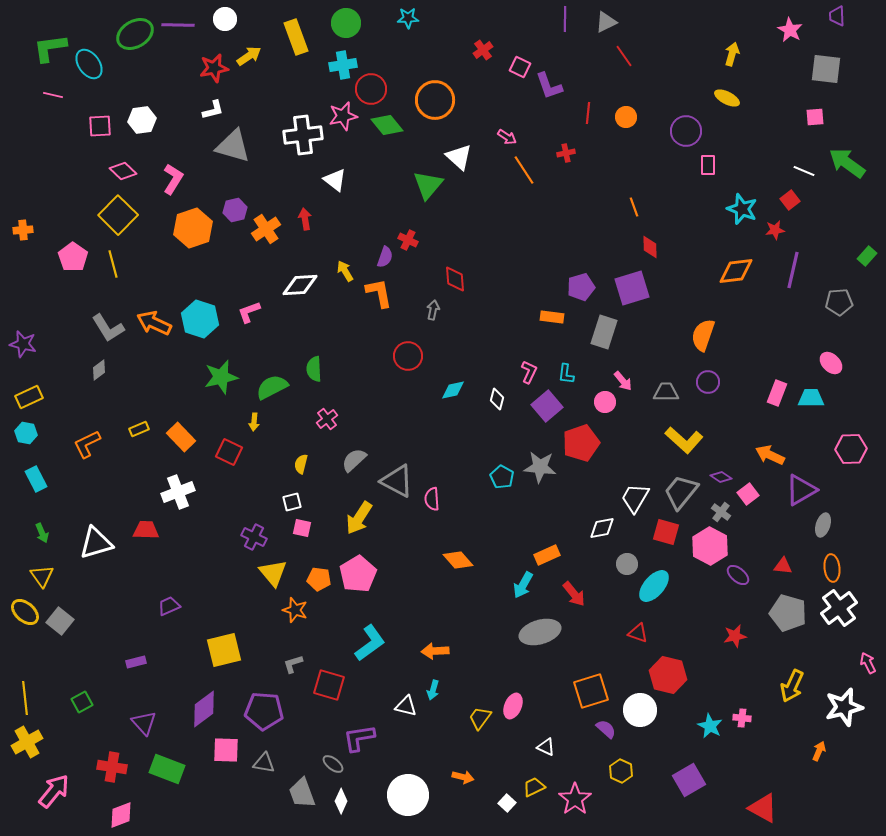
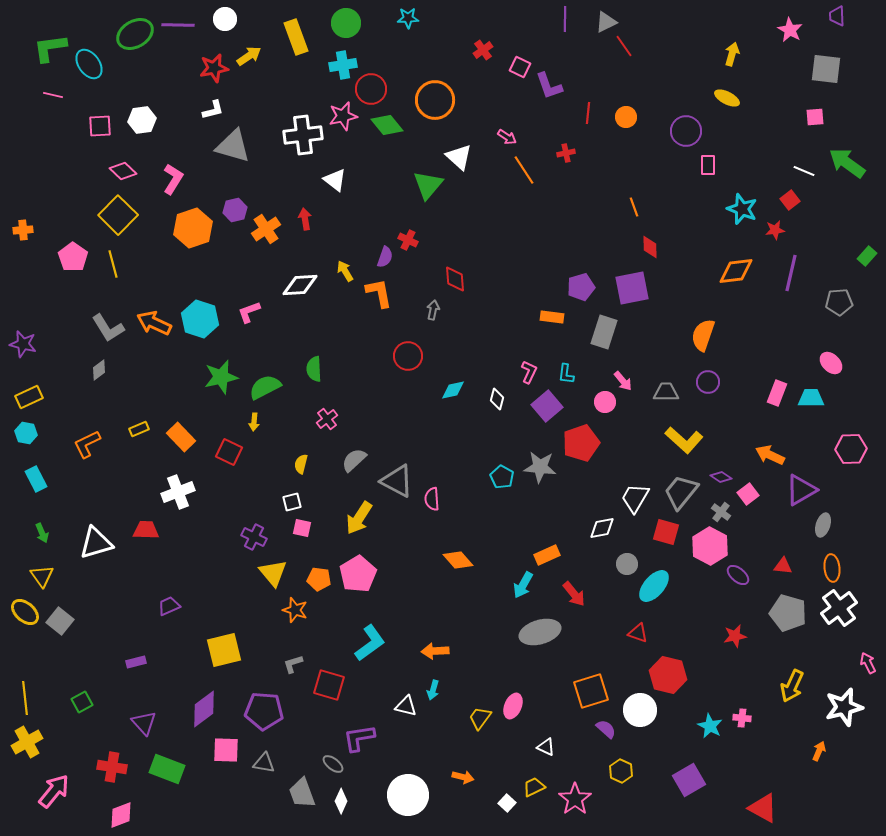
red line at (624, 56): moved 10 px up
purple line at (793, 270): moved 2 px left, 3 px down
purple square at (632, 288): rotated 6 degrees clockwise
green semicircle at (272, 387): moved 7 px left
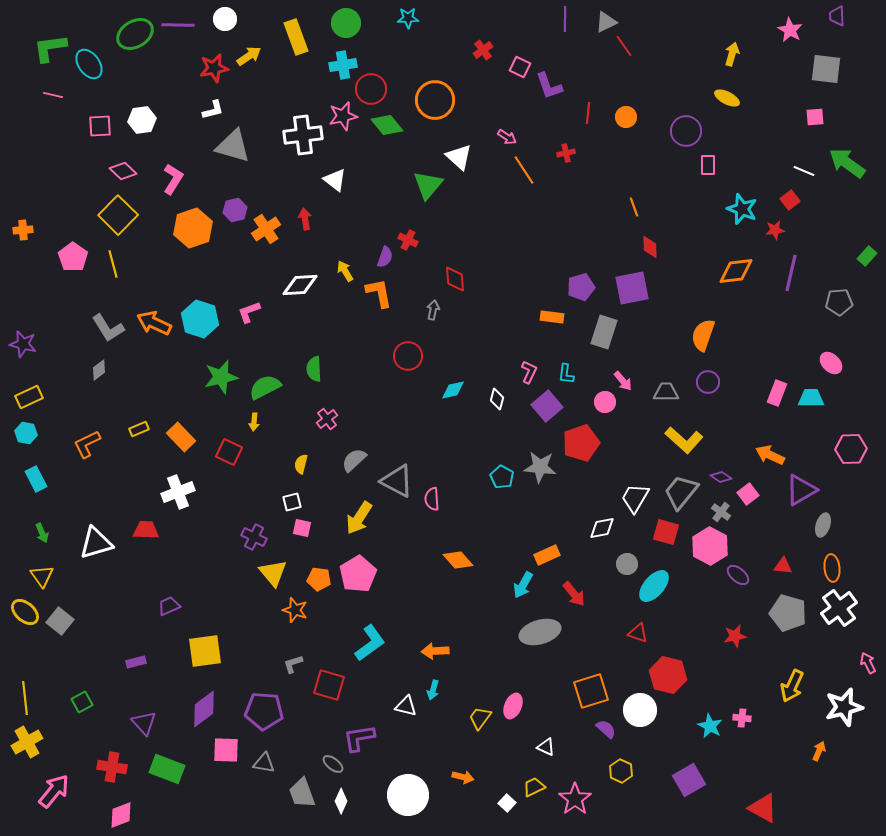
yellow square at (224, 650): moved 19 px left, 1 px down; rotated 6 degrees clockwise
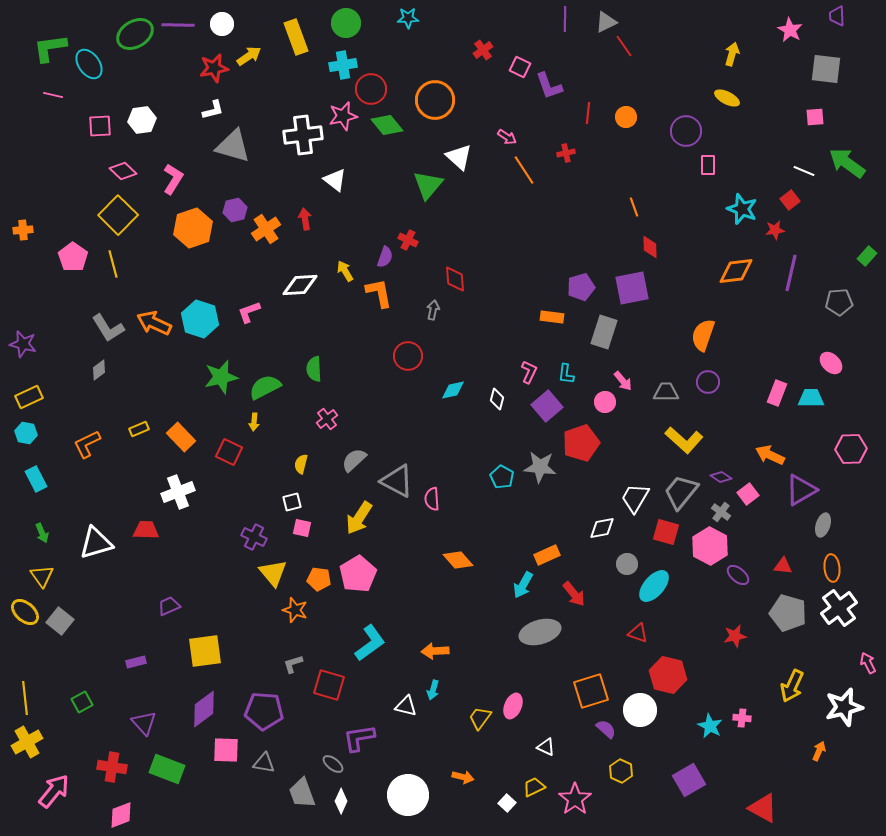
white circle at (225, 19): moved 3 px left, 5 px down
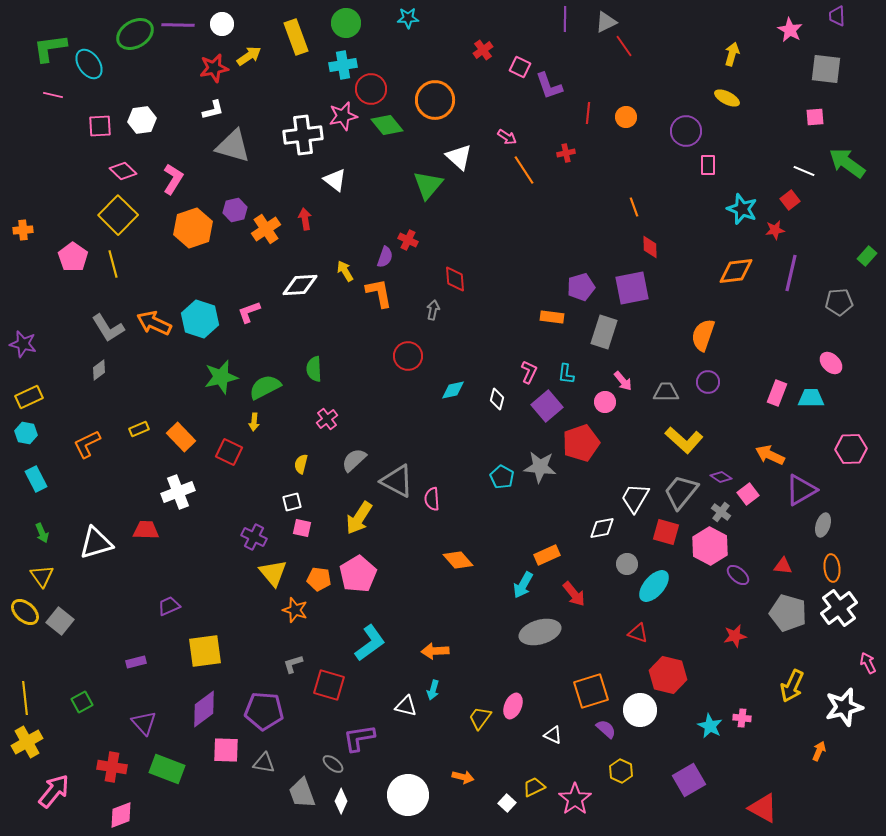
white triangle at (546, 747): moved 7 px right, 12 px up
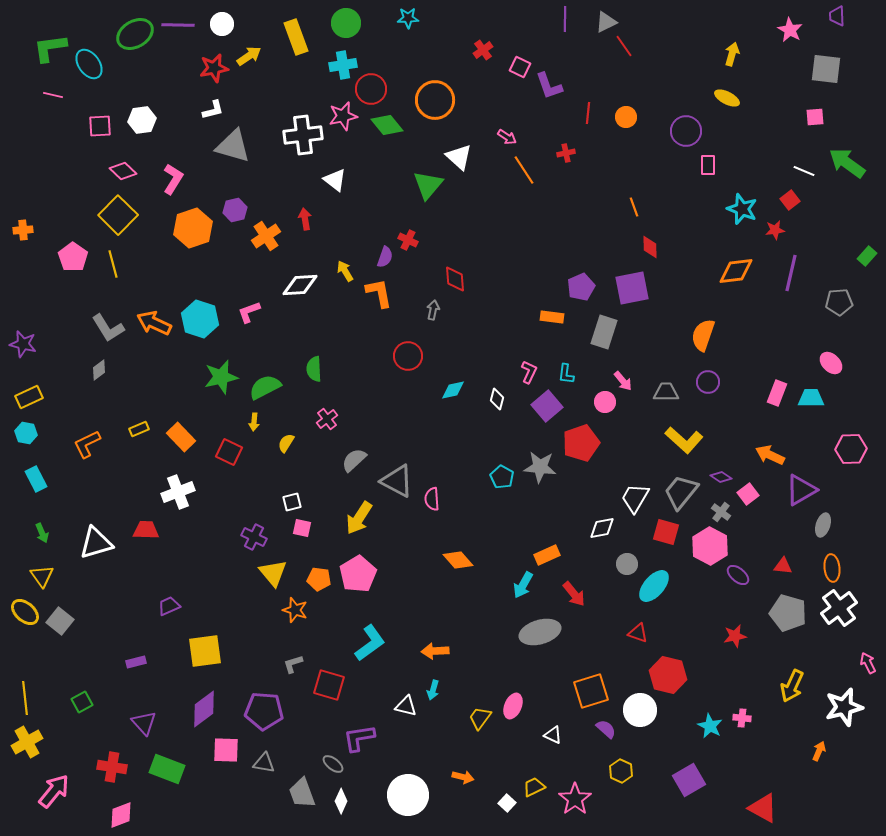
orange cross at (266, 229): moved 7 px down
purple pentagon at (581, 287): rotated 8 degrees counterclockwise
yellow semicircle at (301, 464): moved 15 px left, 21 px up; rotated 18 degrees clockwise
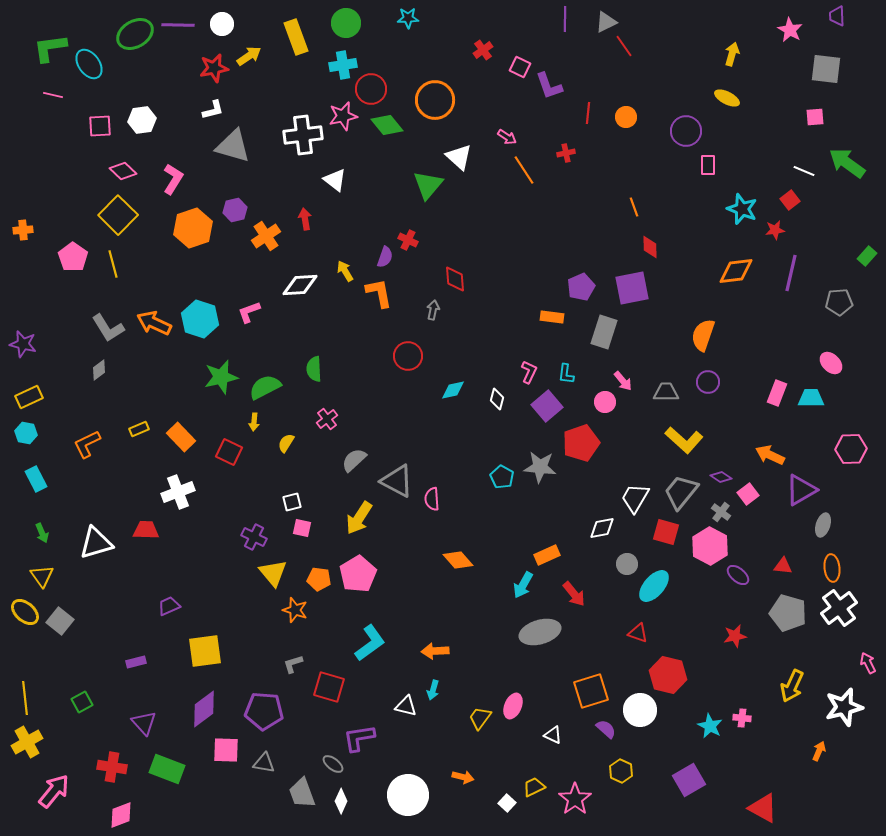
red square at (329, 685): moved 2 px down
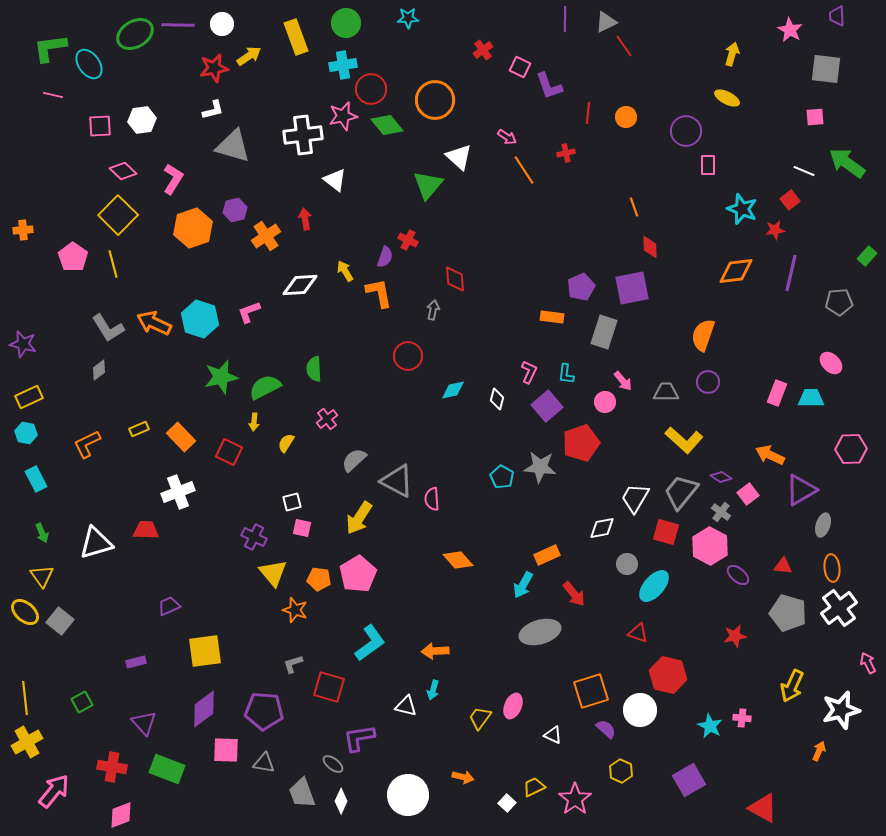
white star at (844, 707): moved 3 px left, 3 px down
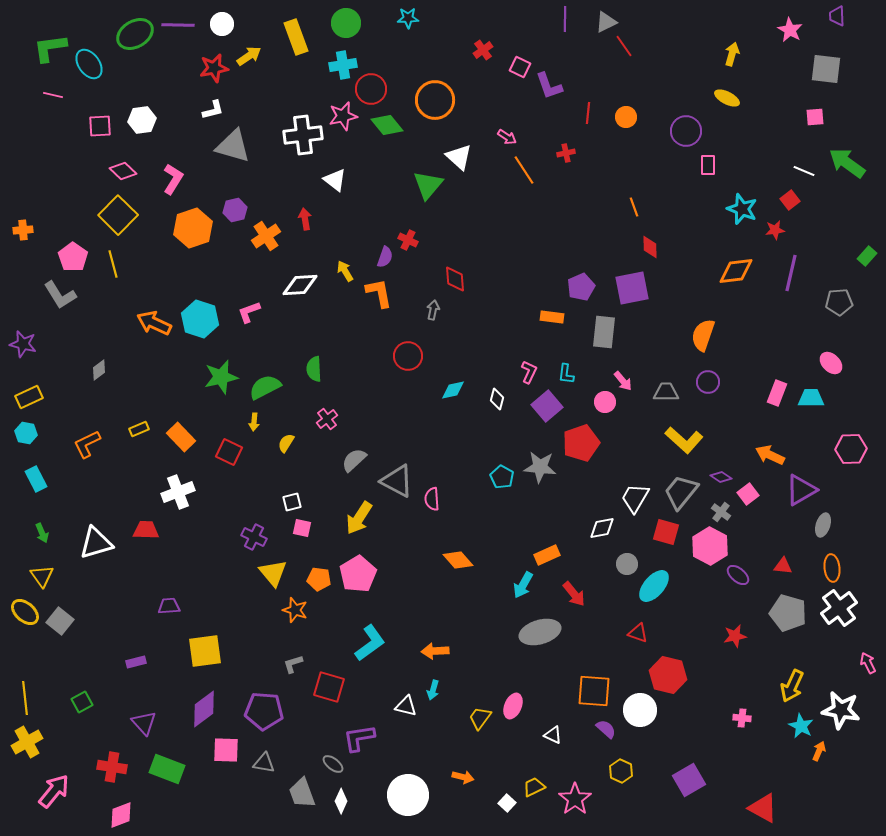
gray L-shape at (108, 328): moved 48 px left, 33 px up
gray rectangle at (604, 332): rotated 12 degrees counterclockwise
purple trapezoid at (169, 606): rotated 20 degrees clockwise
orange square at (591, 691): moved 3 px right; rotated 21 degrees clockwise
white star at (841, 710): rotated 24 degrees clockwise
cyan star at (710, 726): moved 91 px right
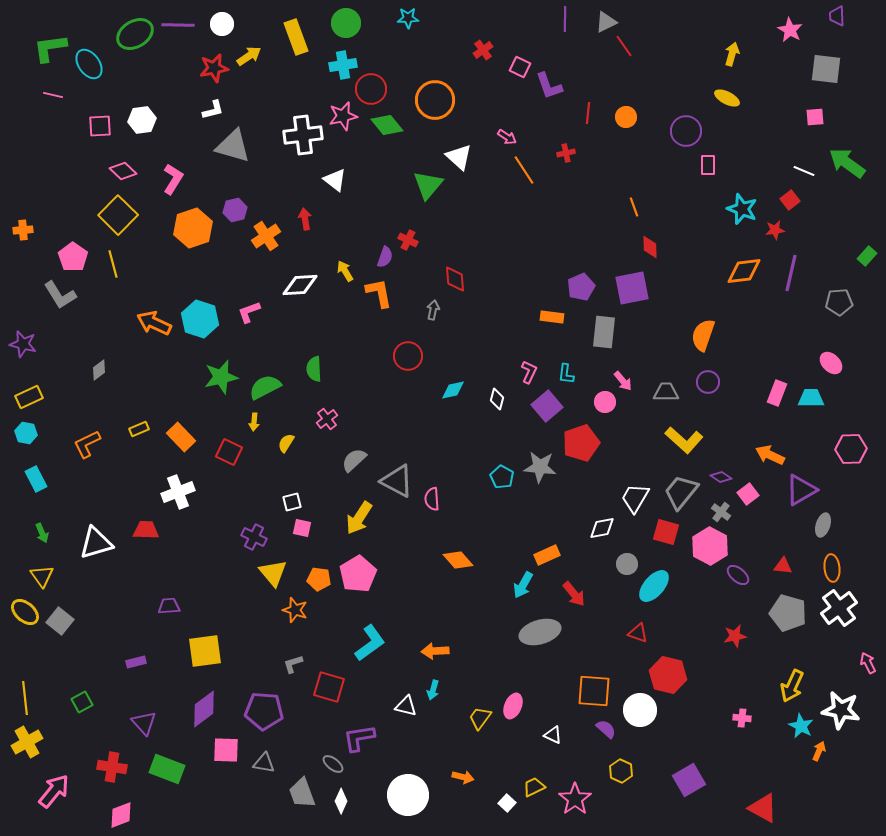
orange diamond at (736, 271): moved 8 px right
